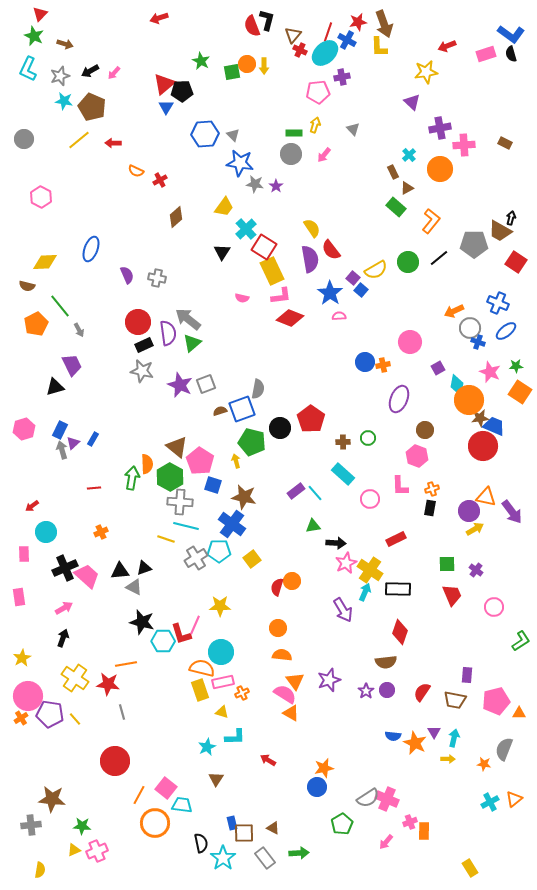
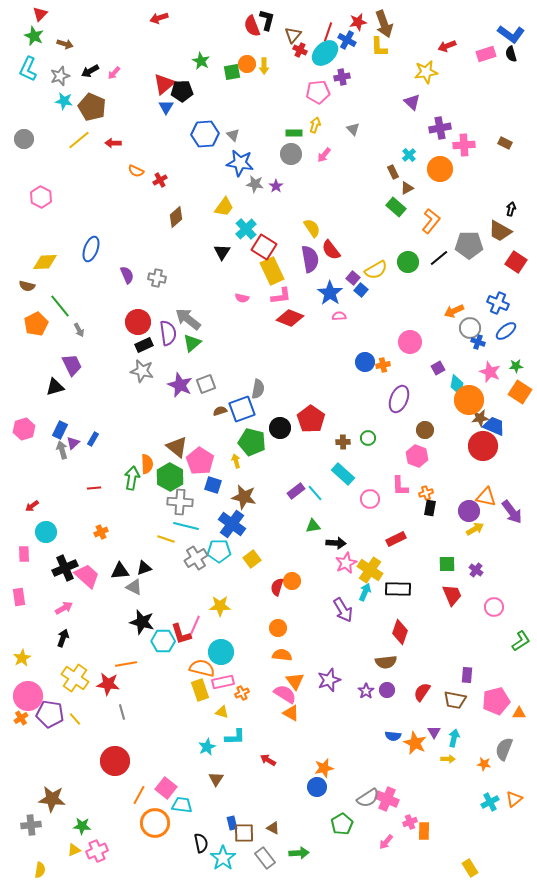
black arrow at (511, 218): moved 9 px up
gray pentagon at (474, 244): moved 5 px left, 1 px down
orange cross at (432, 489): moved 6 px left, 4 px down
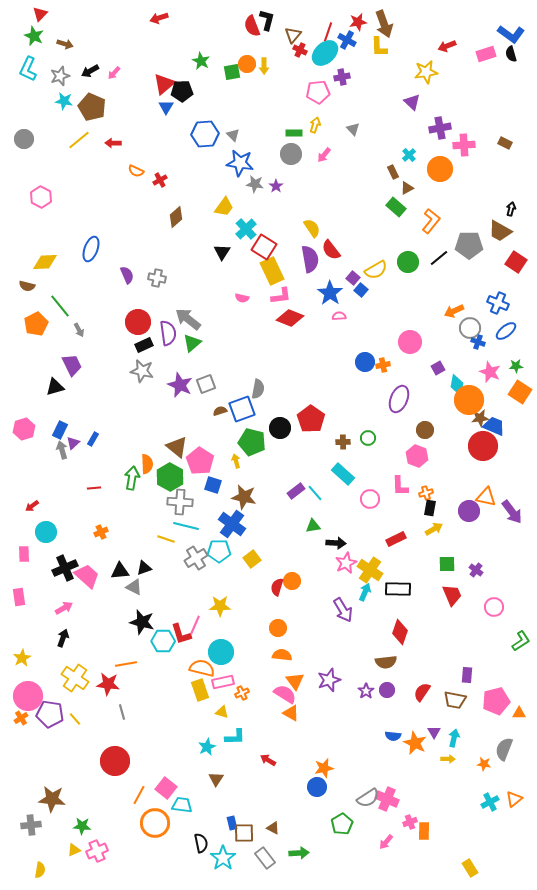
yellow arrow at (475, 529): moved 41 px left
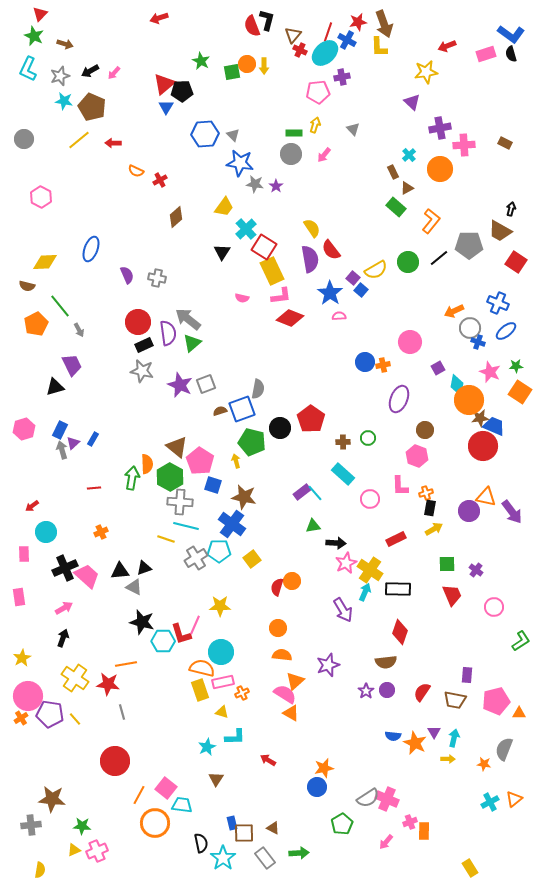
purple rectangle at (296, 491): moved 6 px right, 1 px down
purple star at (329, 680): moved 1 px left, 15 px up
orange triangle at (295, 681): rotated 24 degrees clockwise
